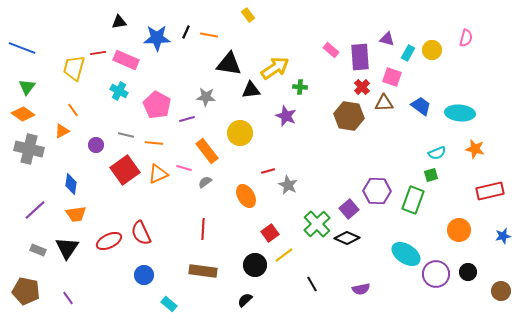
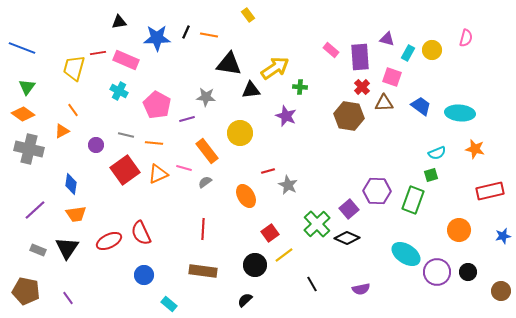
purple circle at (436, 274): moved 1 px right, 2 px up
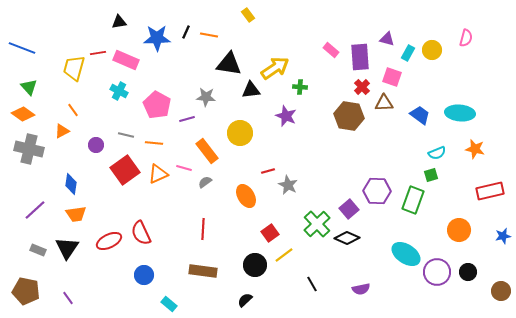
green triangle at (27, 87): moved 2 px right; rotated 18 degrees counterclockwise
blue trapezoid at (421, 106): moved 1 px left, 9 px down
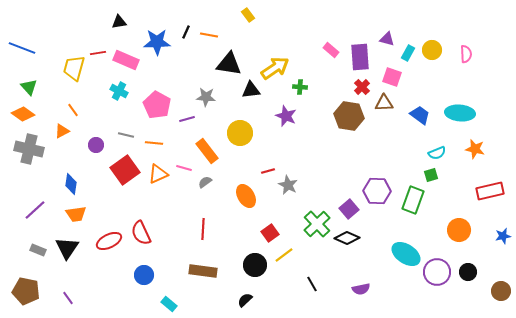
blue star at (157, 38): moved 4 px down
pink semicircle at (466, 38): moved 16 px down; rotated 18 degrees counterclockwise
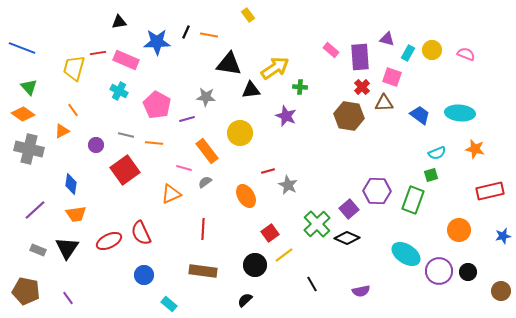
pink semicircle at (466, 54): rotated 66 degrees counterclockwise
orange triangle at (158, 174): moved 13 px right, 20 px down
purple circle at (437, 272): moved 2 px right, 1 px up
purple semicircle at (361, 289): moved 2 px down
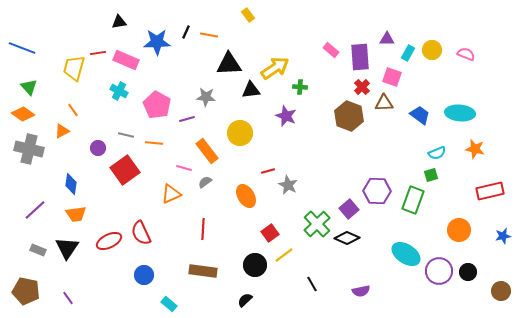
purple triangle at (387, 39): rotated 14 degrees counterclockwise
black triangle at (229, 64): rotated 12 degrees counterclockwise
brown hexagon at (349, 116): rotated 12 degrees clockwise
purple circle at (96, 145): moved 2 px right, 3 px down
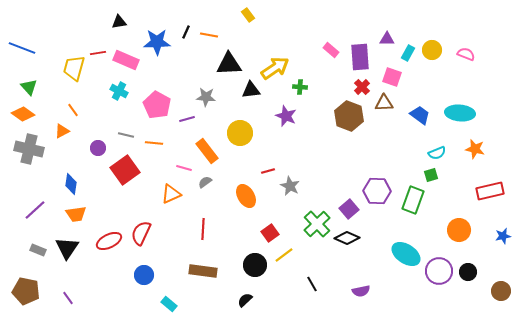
gray star at (288, 185): moved 2 px right, 1 px down
red semicircle at (141, 233): rotated 50 degrees clockwise
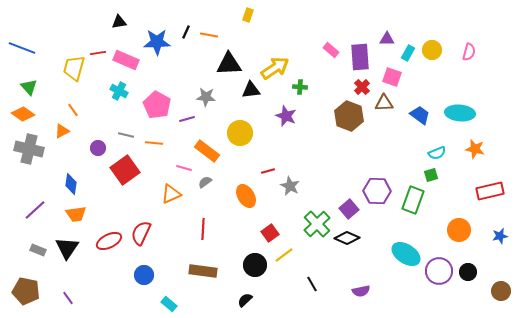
yellow rectangle at (248, 15): rotated 56 degrees clockwise
pink semicircle at (466, 54): moved 3 px right, 2 px up; rotated 84 degrees clockwise
orange rectangle at (207, 151): rotated 15 degrees counterclockwise
blue star at (503, 236): moved 3 px left
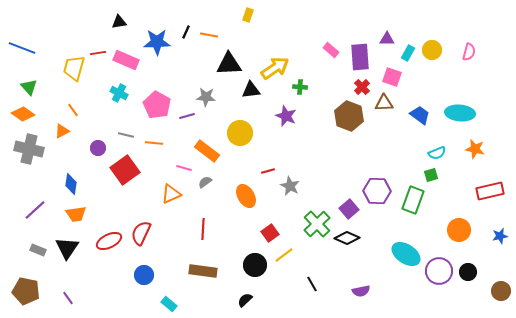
cyan cross at (119, 91): moved 2 px down
purple line at (187, 119): moved 3 px up
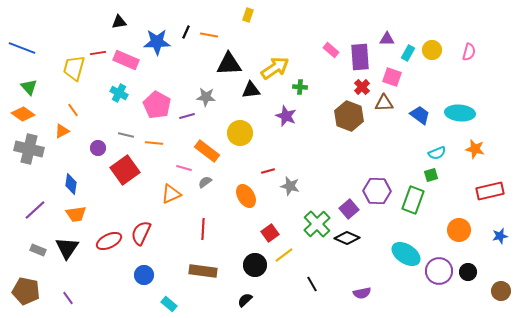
gray star at (290, 186): rotated 12 degrees counterclockwise
purple semicircle at (361, 291): moved 1 px right, 2 px down
